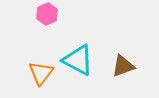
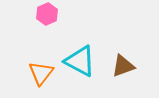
cyan triangle: moved 2 px right, 1 px down
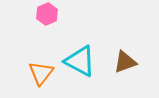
brown triangle: moved 2 px right, 4 px up
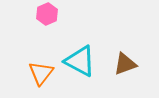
brown triangle: moved 2 px down
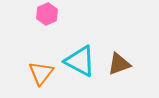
brown triangle: moved 6 px left
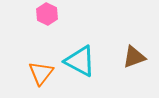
pink hexagon: rotated 10 degrees counterclockwise
brown triangle: moved 15 px right, 7 px up
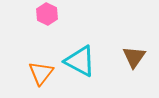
brown triangle: rotated 35 degrees counterclockwise
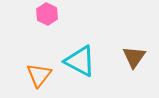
orange triangle: moved 2 px left, 2 px down
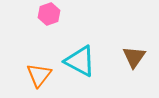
pink hexagon: moved 2 px right; rotated 15 degrees clockwise
